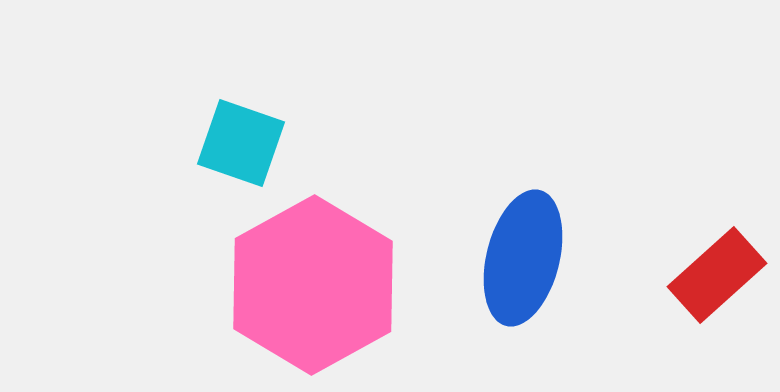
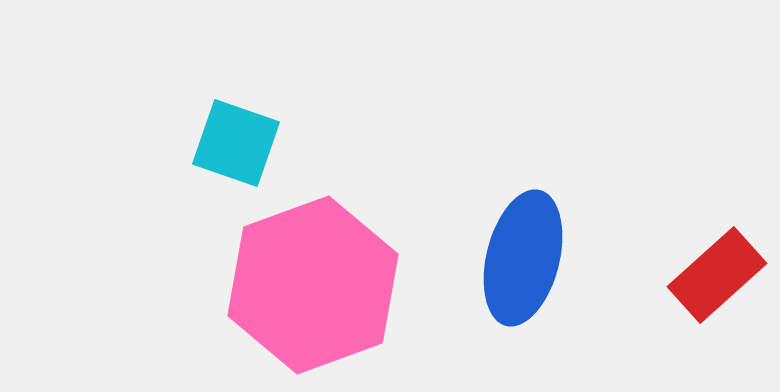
cyan square: moved 5 px left
pink hexagon: rotated 9 degrees clockwise
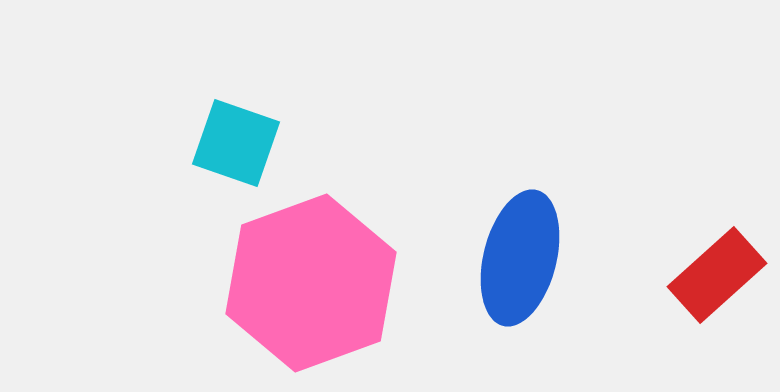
blue ellipse: moved 3 px left
pink hexagon: moved 2 px left, 2 px up
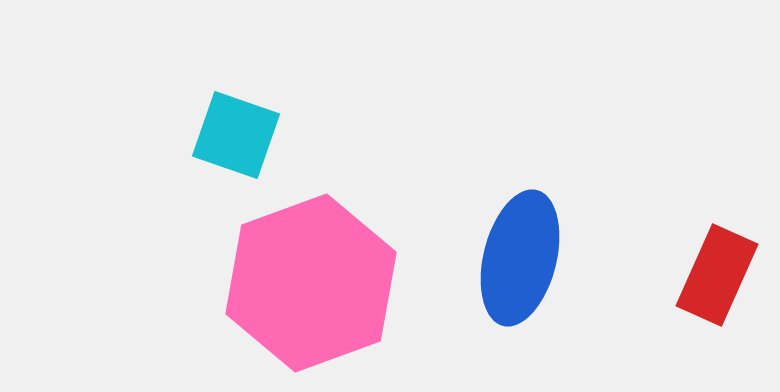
cyan square: moved 8 px up
red rectangle: rotated 24 degrees counterclockwise
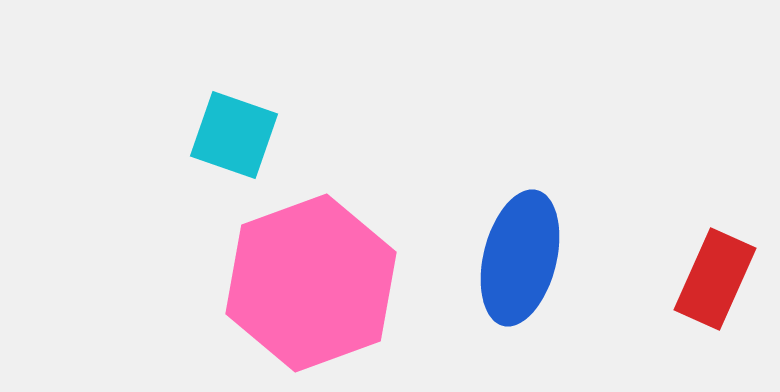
cyan square: moved 2 px left
red rectangle: moved 2 px left, 4 px down
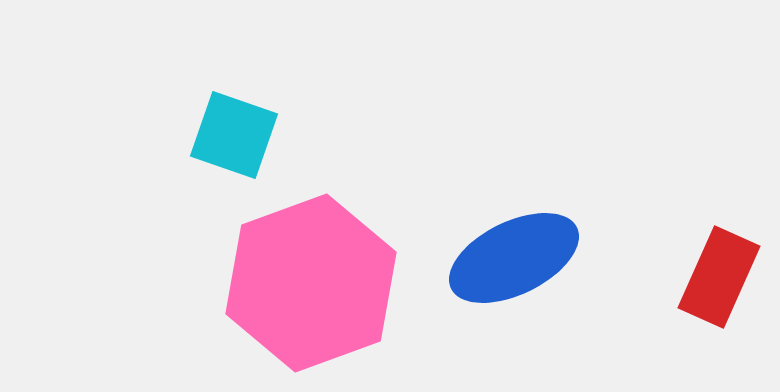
blue ellipse: moved 6 px left; rotated 50 degrees clockwise
red rectangle: moved 4 px right, 2 px up
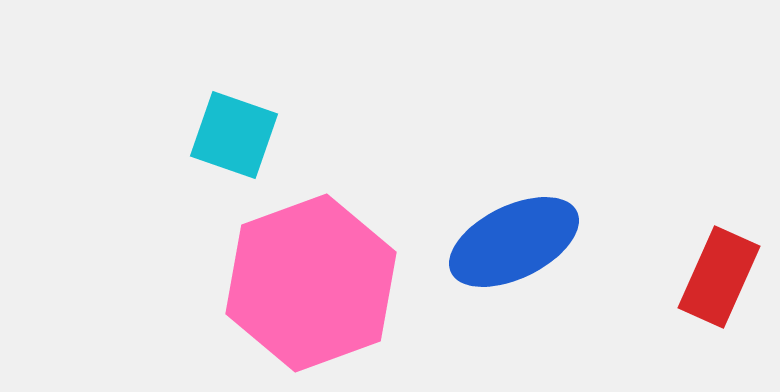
blue ellipse: moved 16 px up
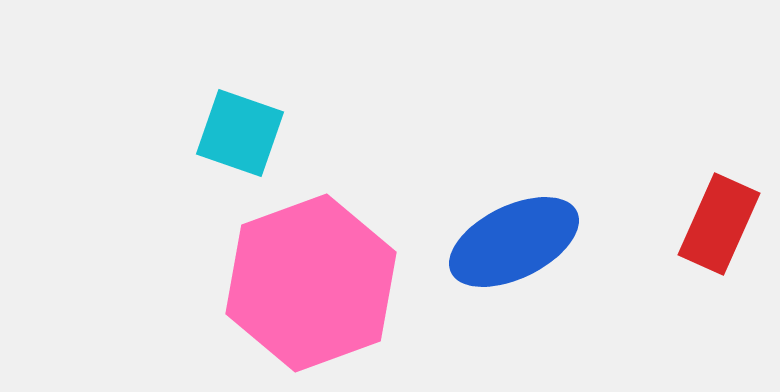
cyan square: moved 6 px right, 2 px up
red rectangle: moved 53 px up
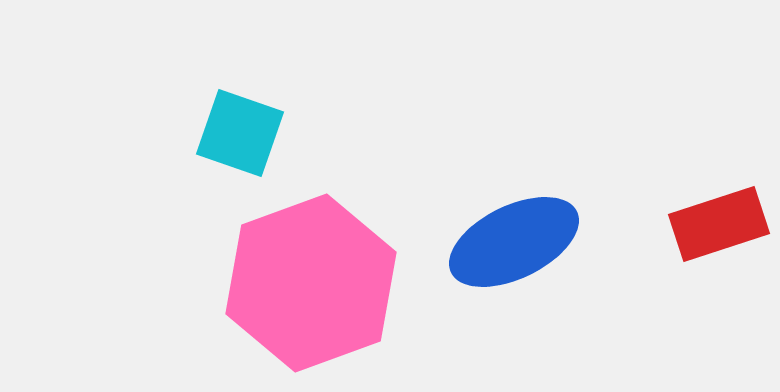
red rectangle: rotated 48 degrees clockwise
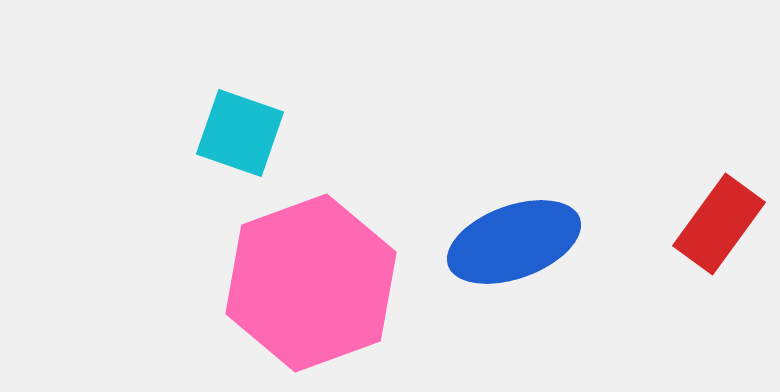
red rectangle: rotated 36 degrees counterclockwise
blue ellipse: rotated 6 degrees clockwise
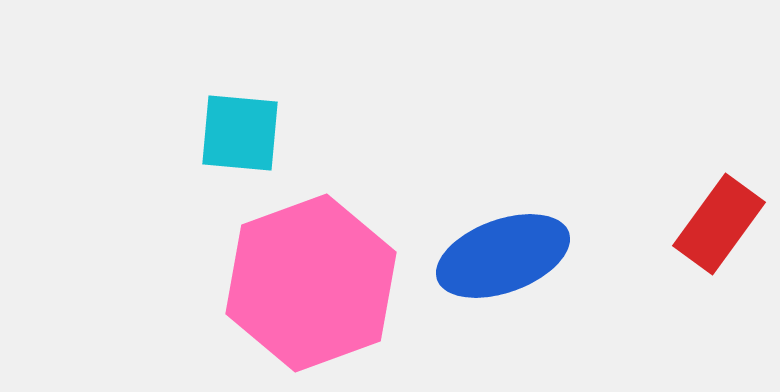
cyan square: rotated 14 degrees counterclockwise
blue ellipse: moved 11 px left, 14 px down
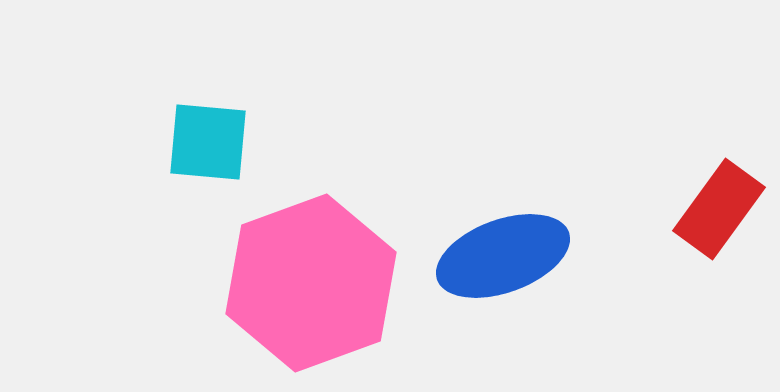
cyan square: moved 32 px left, 9 px down
red rectangle: moved 15 px up
